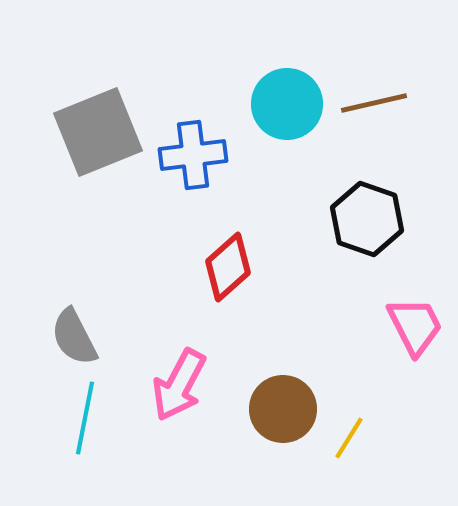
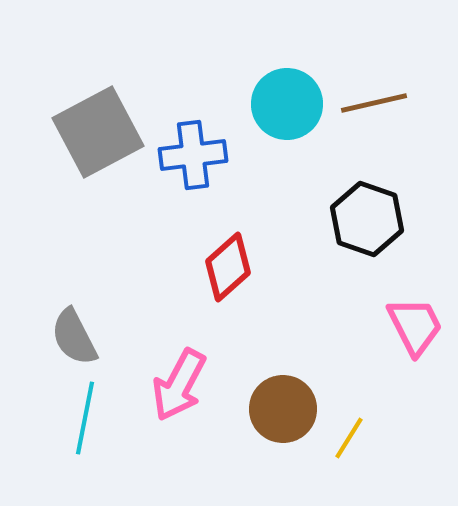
gray square: rotated 6 degrees counterclockwise
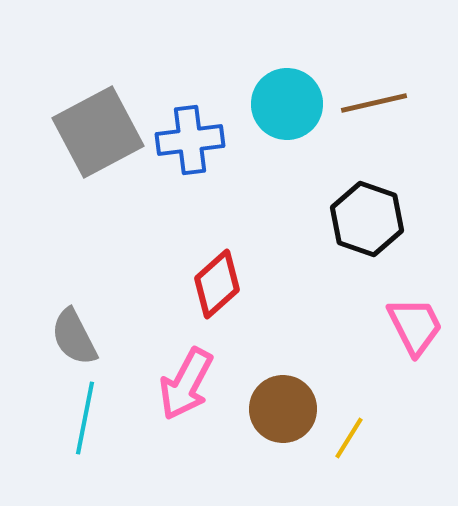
blue cross: moved 3 px left, 15 px up
red diamond: moved 11 px left, 17 px down
pink arrow: moved 7 px right, 1 px up
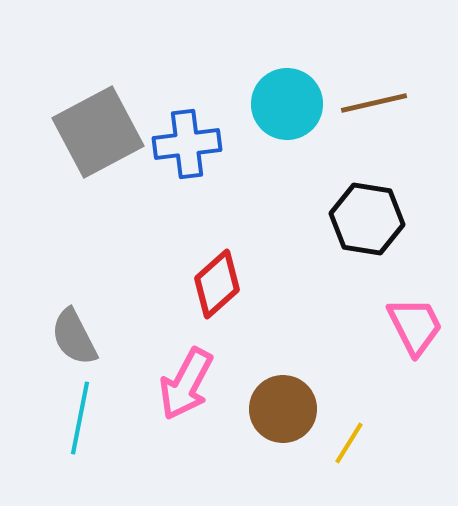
blue cross: moved 3 px left, 4 px down
black hexagon: rotated 10 degrees counterclockwise
cyan line: moved 5 px left
yellow line: moved 5 px down
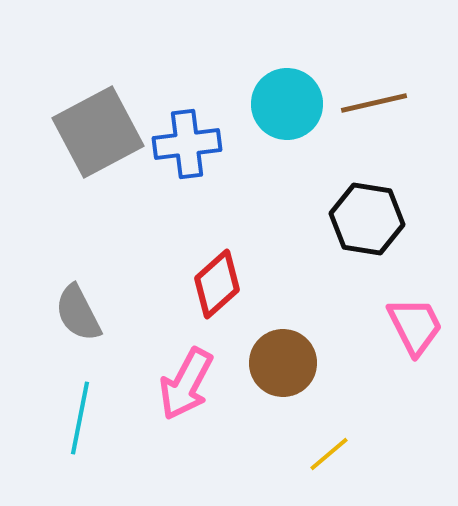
gray semicircle: moved 4 px right, 24 px up
brown circle: moved 46 px up
yellow line: moved 20 px left, 11 px down; rotated 18 degrees clockwise
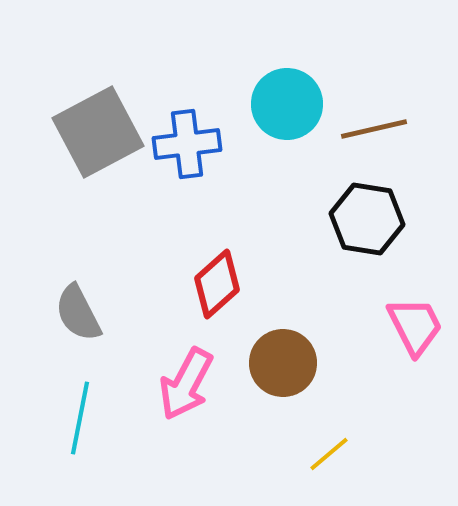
brown line: moved 26 px down
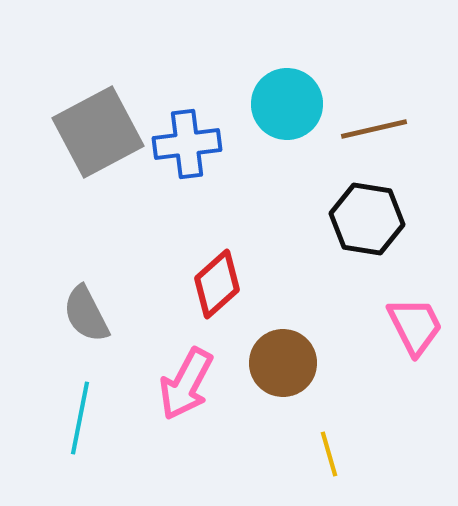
gray semicircle: moved 8 px right, 1 px down
yellow line: rotated 66 degrees counterclockwise
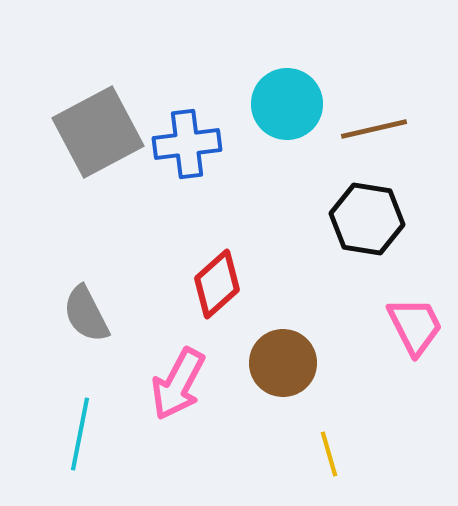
pink arrow: moved 8 px left
cyan line: moved 16 px down
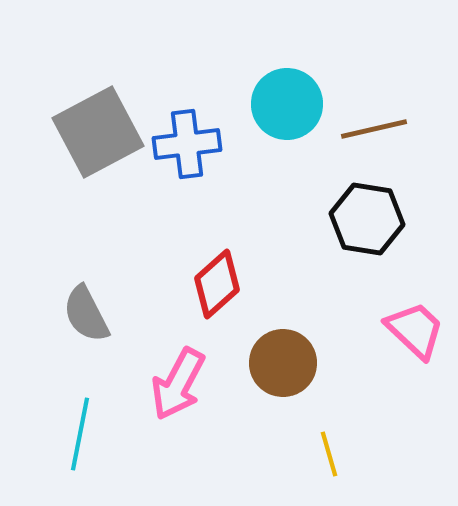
pink trapezoid: moved 4 px down; rotated 20 degrees counterclockwise
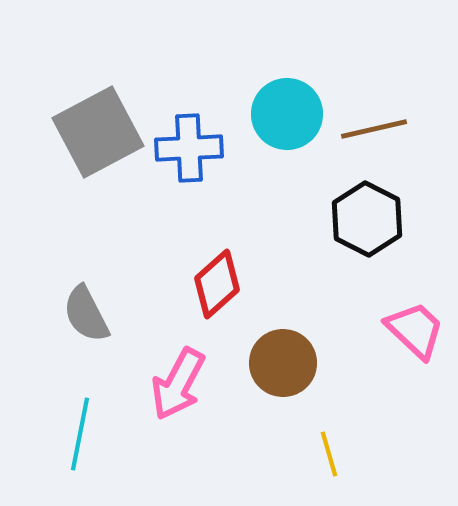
cyan circle: moved 10 px down
blue cross: moved 2 px right, 4 px down; rotated 4 degrees clockwise
black hexagon: rotated 18 degrees clockwise
